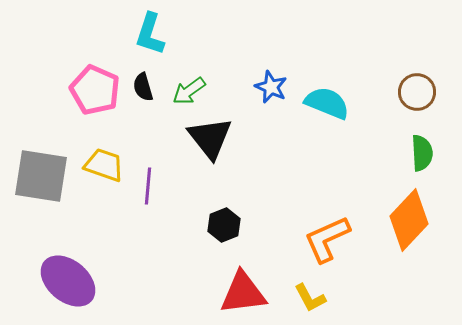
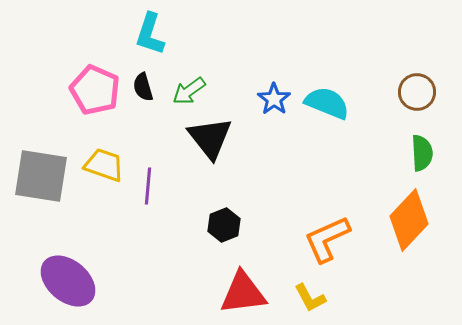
blue star: moved 3 px right, 12 px down; rotated 12 degrees clockwise
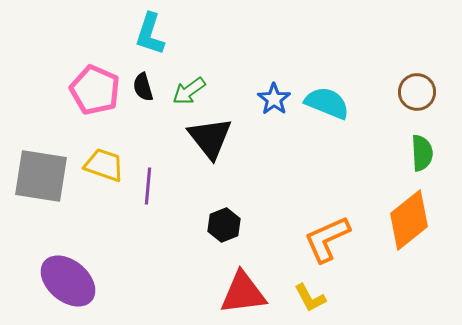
orange diamond: rotated 8 degrees clockwise
